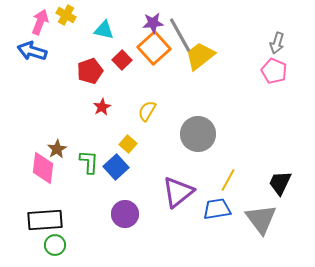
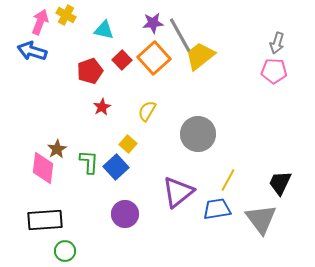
orange square: moved 10 px down
pink pentagon: rotated 20 degrees counterclockwise
green circle: moved 10 px right, 6 px down
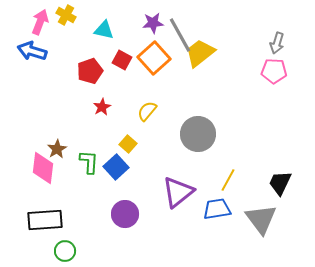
yellow trapezoid: moved 3 px up
red square: rotated 18 degrees counterclockwise
yellow semicircle: rotated 10 degrees clockwise
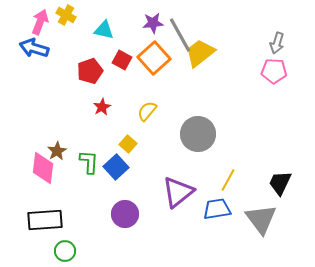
blue arrow: moved 2 px right, 3 px up
brown star: moved 2 px down
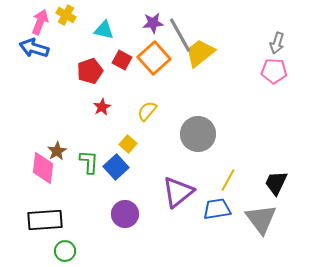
black trapezoid: moved 4 px left
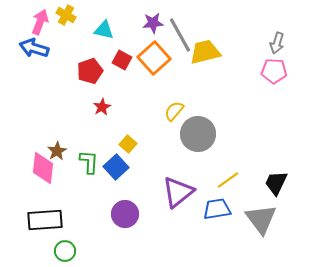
yellow trapezoid: moved 5 px right, 1 px up; rotated 24 degrees clockwise
yellow semicircle: moved 27 px right
yellow line: rotated 25 degrees clockwise
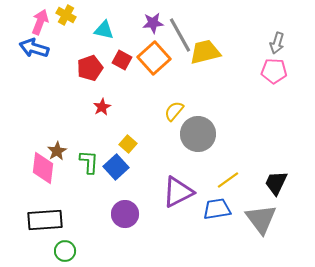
red pentagon: moved 3 px up
purple triangle: rotated 12 degrees clockwise
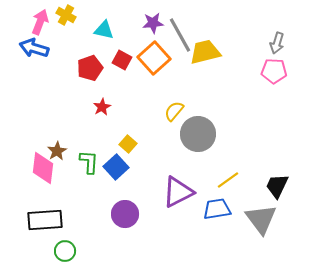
black trapezoid: moved 1 px right, 3 px down
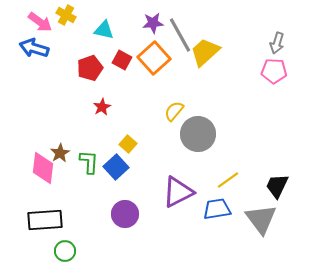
pink arrow: rotated 105 degrees clockwise
yellow trapezoid: rotated 28 degrees counterclockwise
brown star: moved 3 px right, 2 px down
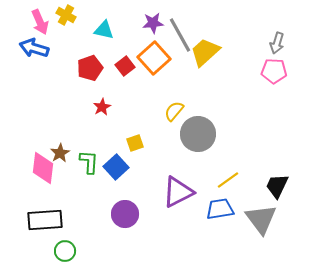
pink arrow: rotated 30 degrees clockwise
red square: moved 3 px right, 6 px down; rotated 24 degrees clockwise
yellow square: moved 7 px right, 1 px up; rotated 30 degrees clockwise
blue trapezoid: moved 3 px right
